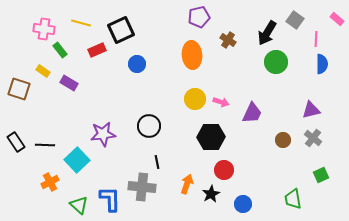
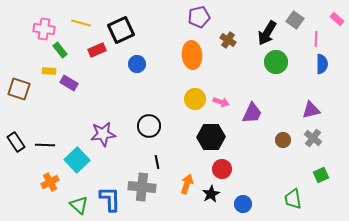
yellow rectangle at (43, 71): moved 6 px right; rotated 32 degrees counterclockwise
red circle at (224, 170): moved 2 px left, 1 px up
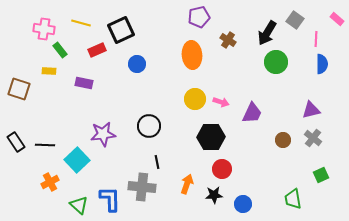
purple rectangle at (69, 83): moved 15 px right; rotated 18 degrees counterclockwise
black star at (211, 194): moved 3 px right, 1 px down; rotated 24 degrees clockwise
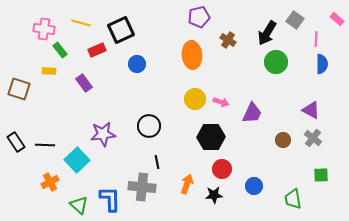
purple rectangle at (84, 83): rotated 42 degrees clockwise
purple triangle at (311, 110): rotated 42 degrees clockwise
green square at (321, 175): rotated 21 degrees clockwise
blue circle at (243, 204): moved 11 px right, 18 px up
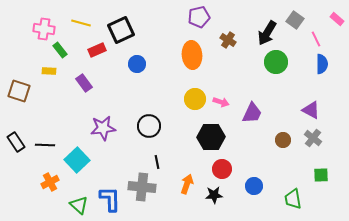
pink line at (316, 39): rotated 28 degrees counterclockwise
brown square at (19, 89): moved 2 px down
purple star at (103, 134): moved 6 px up
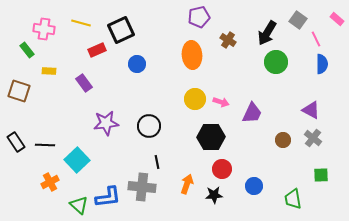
gray square at (295, 20): moved 3 px right
green rectangle at (60, 50): moved 33 px left
purple star at (103, 128): moved 3 px right, 5 px up
blue L-shape at (110, 199): moved 2 px left, 2 px up; rotated 84 degrees clockwise
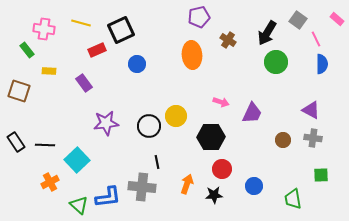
yellow circle at (195, 99): moved 19 px left, 17 px down
gray cross at (313, 138): rotated 30 degrees counterclockwise
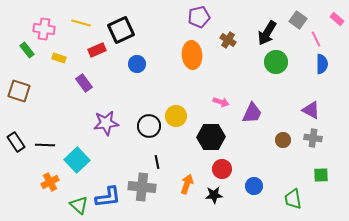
yellow rectangle at (49, 71): moved 10 px right, 13 px up; rotated 16 degrees clockwise
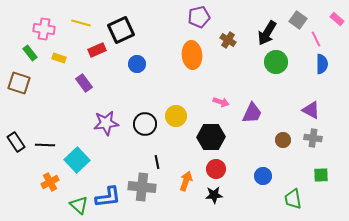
green rectangle at (27, 50): moved 3 px right, 3 px down
brown square at (19, 91): moved 8 px up
black circle at (149, 126): moved 4 px left, 2 px up
red circle at (222, 169): moved 6 px left
orange arrow at (187, 184): moved 1 px left, 3 px up
blue circle at (254, 186): moved 9 px right, 10 px up
